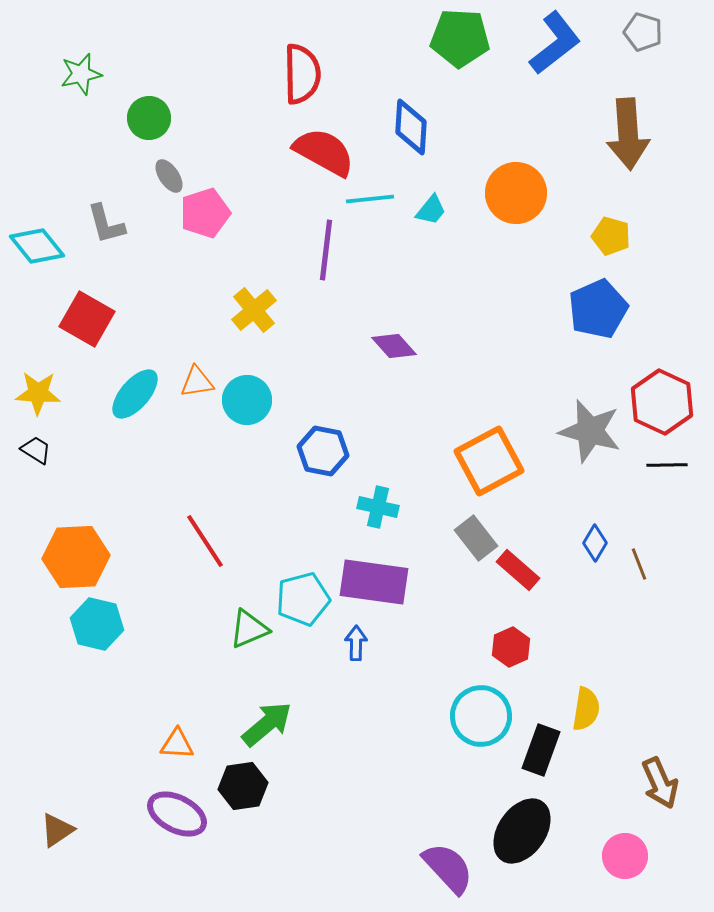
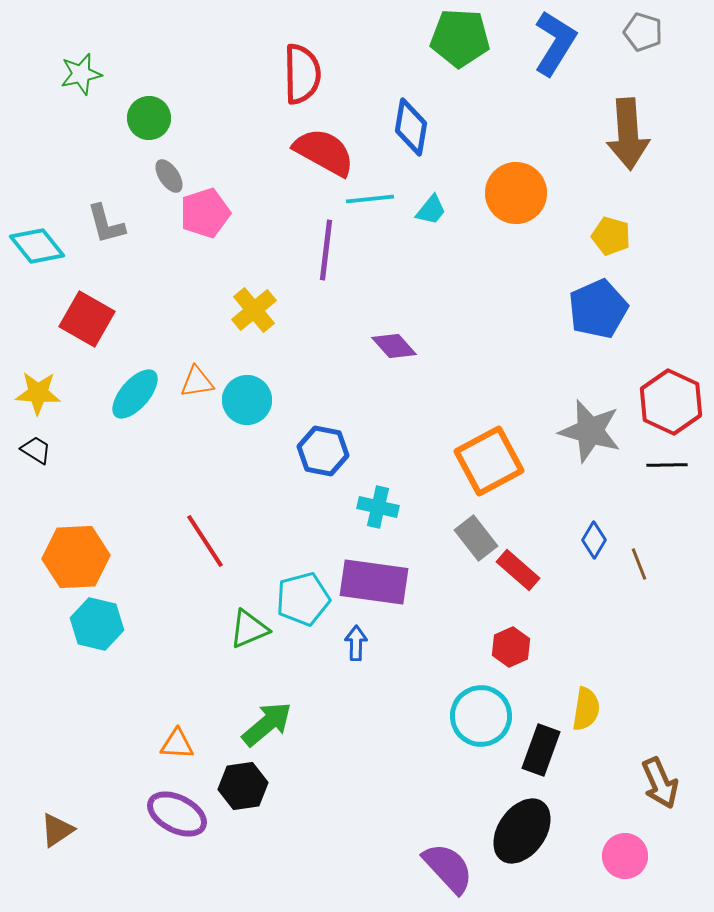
blue L-shape at (555, 43): rotated 20 degrees counterclockwise
blue diamond at (411, 127): rotated 6 degrees clockwise
red hexagon at (662, 402): moved 9 px right
blue diamond at (595, 543): moved 1 px left, 3 px up
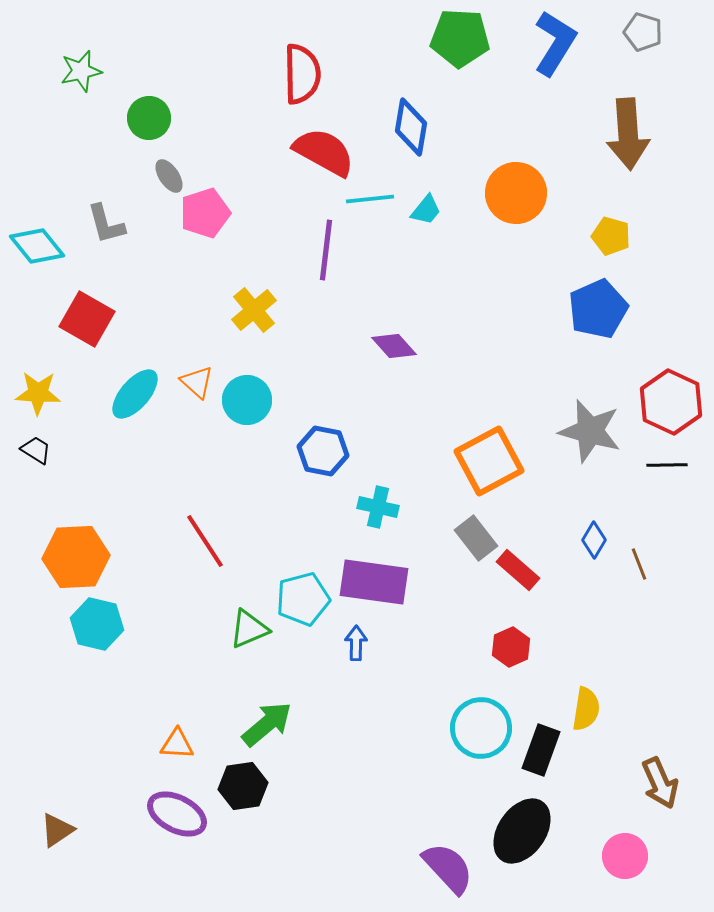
green star at (81, 74): moved 3 px up
cyan trapezoid at (431, 210): moved 5 px left
orange triangle at (197, 382): rotated 51 degrees clockwise
cyan circle at (481, 716): moved 12 px down
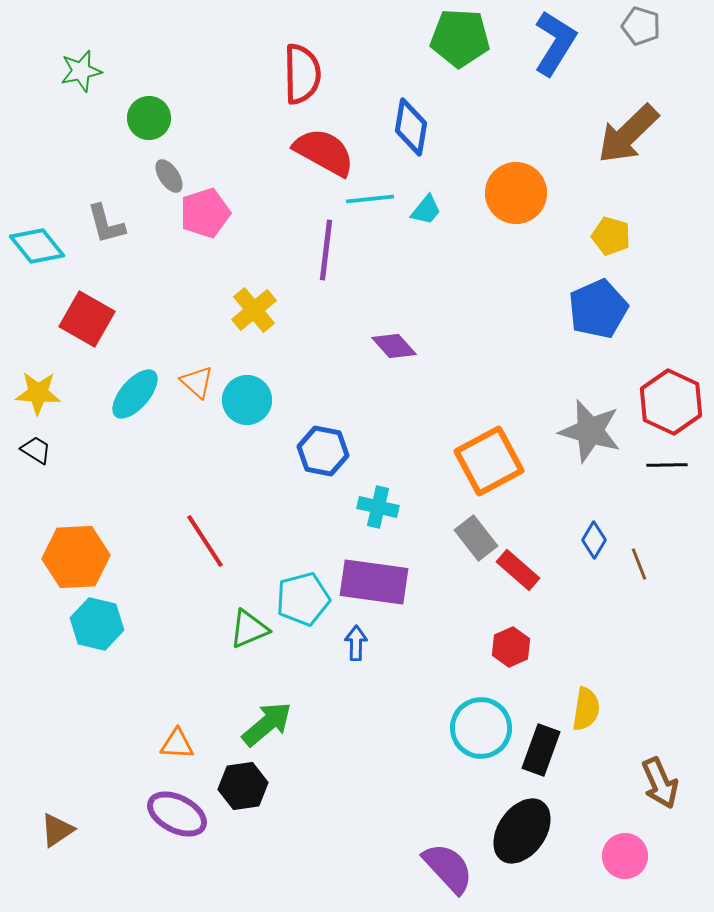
gray pentagon at (643, 32): moved 2 px left, 6 px up
brown arrow at (628, 134): rotated 50 degrees clockwise
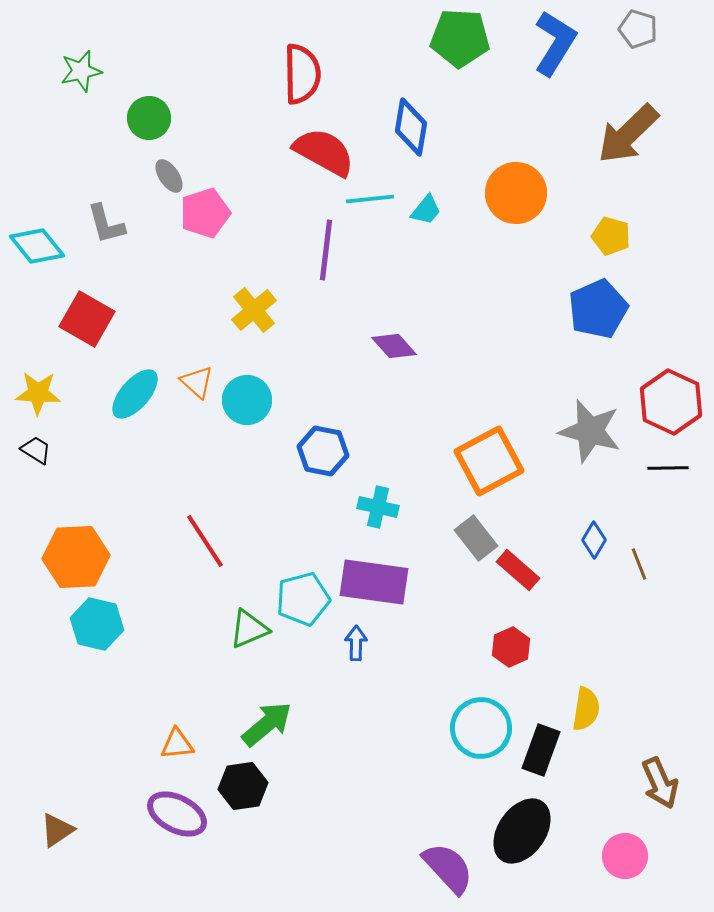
gray pentagon at (641, 26): moved 3 px left, 3 px down
black line at (667, 465): moved 1 px right, 3 px down
orange triangle at (177, 744): rotated 9 degrees counterclockwise
